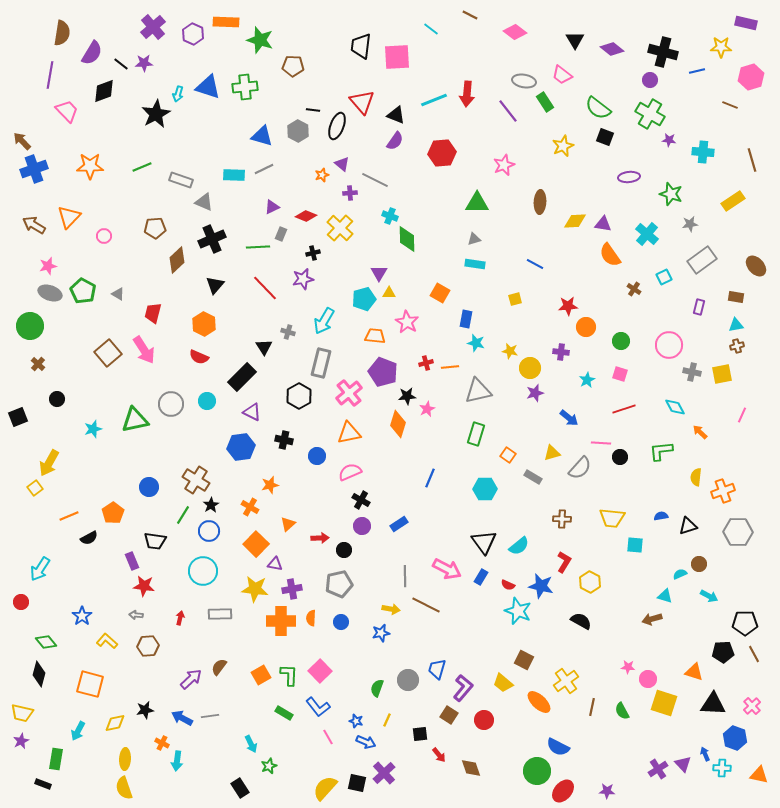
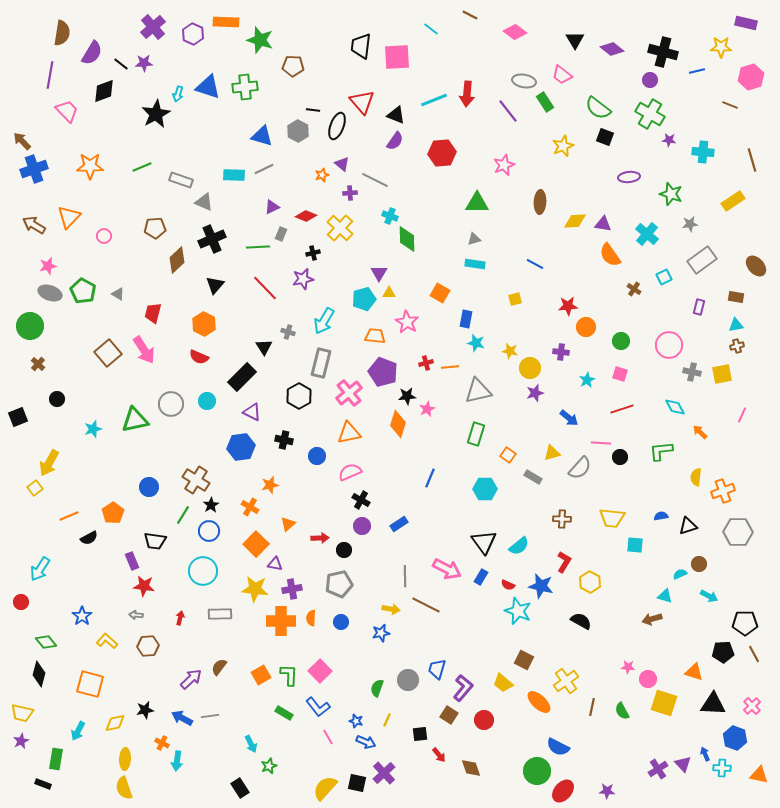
red line at (624, 409): moved 2 px left
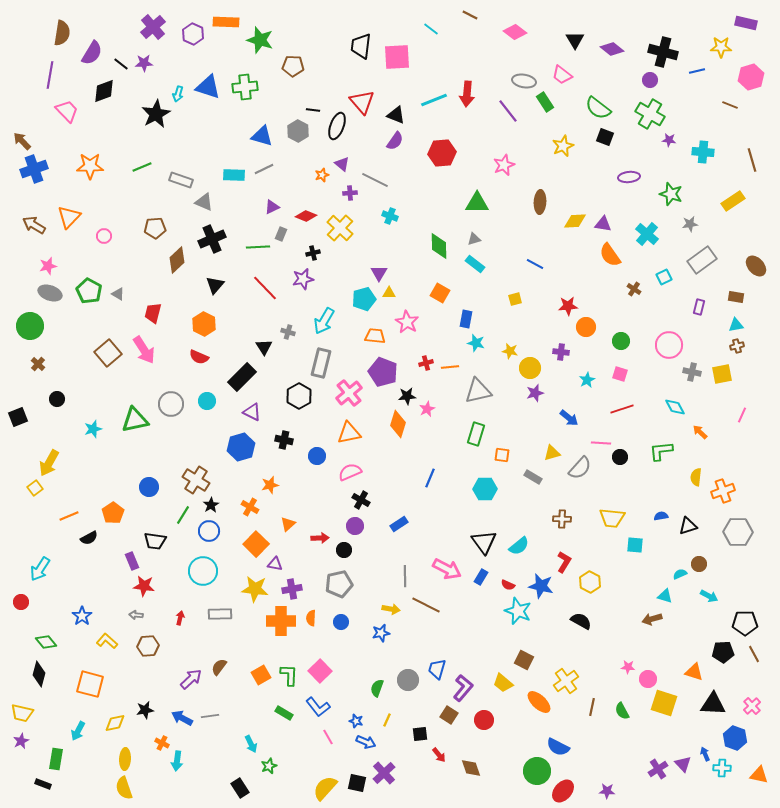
green diamond at (407, 239): moved 32 px right, 7 px down
cyan rectangle at (475, 264): rotated 30 degrees clockwise
green pentagon at (83, 291): moved 6 px right
blue hexagon at (241, 447): rotated 8 degrees counterclockwise
orange square at (508, 455): moved 6 px left; rotated 28 degrees counterclockwise
purple circle at (362, 526): moved 7 px left
